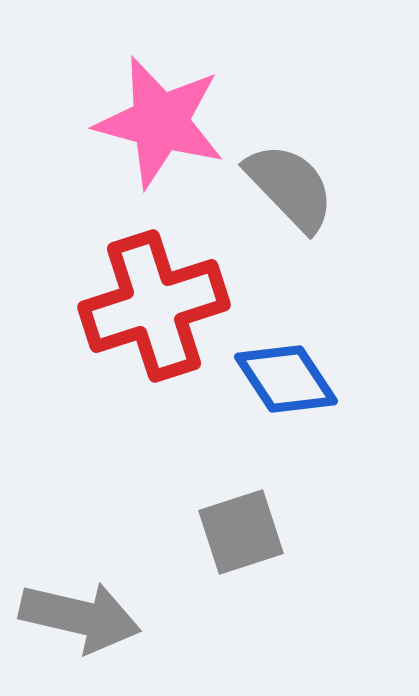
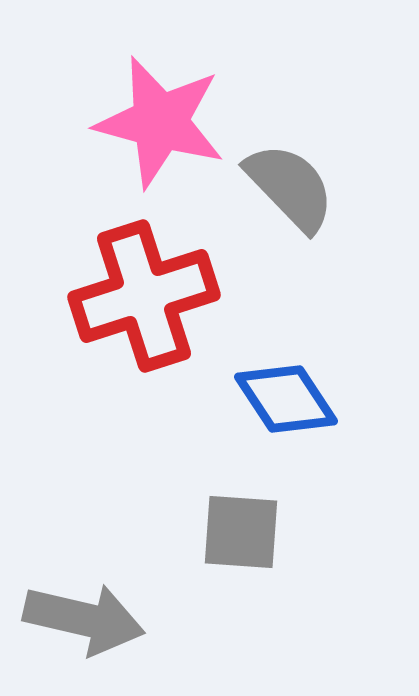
red cross: moved 10 px left, 10 px up
blue diamond: moved 20 px down
gray square: rotated 22 degrees clockwise
gray arrow: moved 4 px right, 2 px down
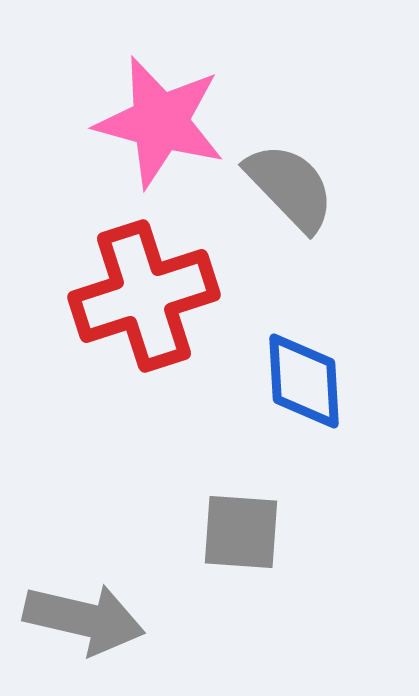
blue diamond: moved 18 px right, 18 px up; rotated 30 degrees clockwise
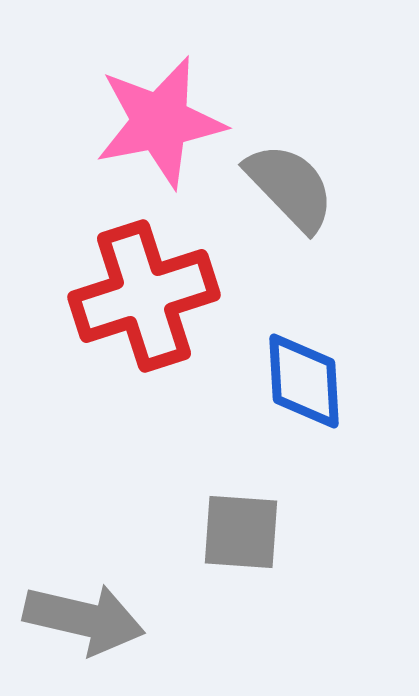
pink star: rotated 26 degrees counterclockwise
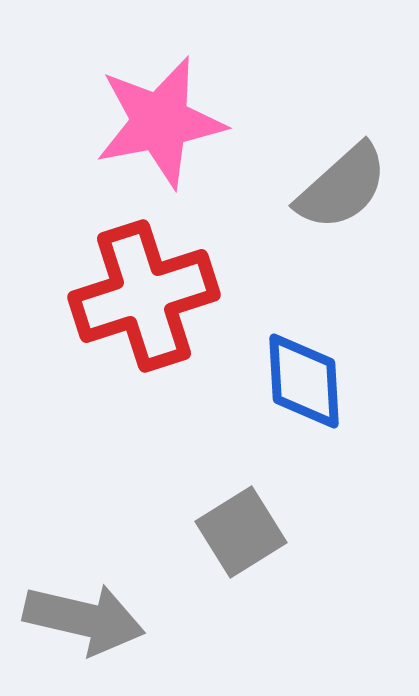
gray semicircle: moved 52 px right; rotated 92 degrees clockwise
gray square: rotated 36 degrees counterclockwise
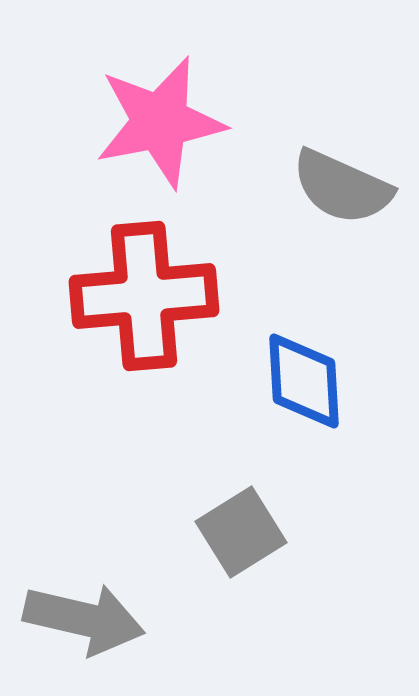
gray semicircle: rotated 66 degrees clockwise
red cross: rotated 13 degrees clockwise
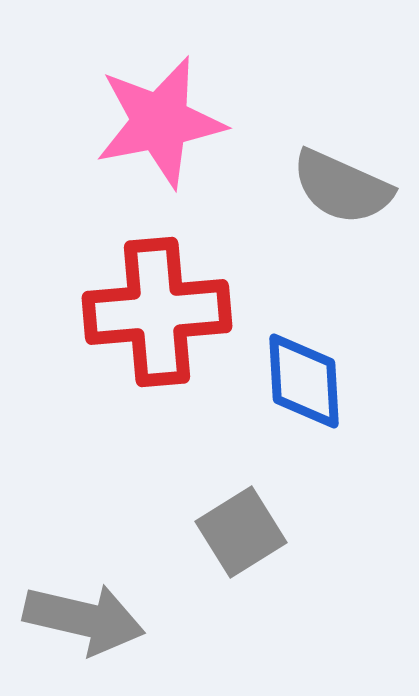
red cross: moved 13 px right, 16 px down
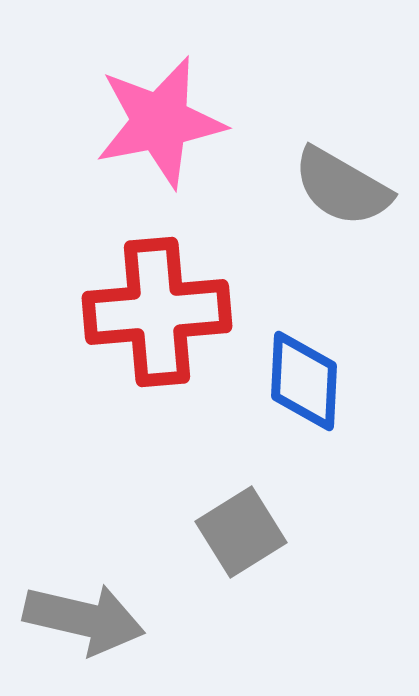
gray semicircle: rotated 6 degrees clockwise
blue diamond: rotated 6 degrees clockwise
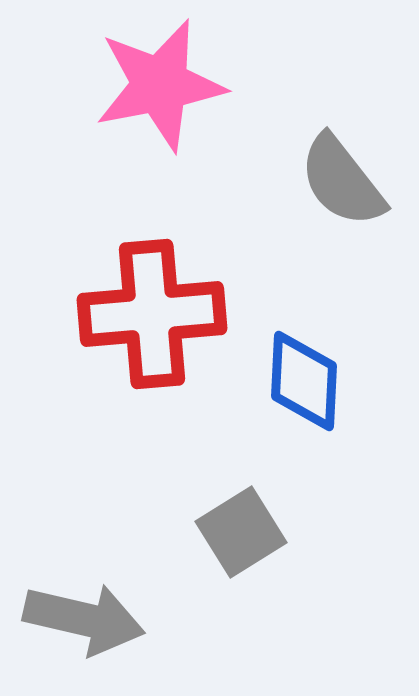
pink star: moved 37 px up
gray semicircle: moved 6 px up; rotated 22 degrees clockwise
red cross: moved 5 px left, 2 px down
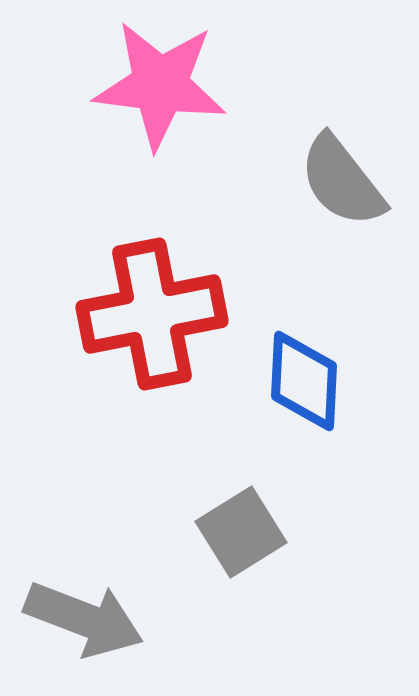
pink star: rotated 18 degrees clockwise
red cross: rotated 6 degrees counterclockwise
gray arrow: rotated 8 degrees clockwise
